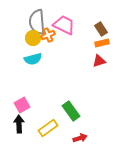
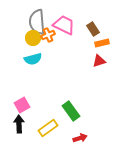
brown rectangle: moved 8 px left
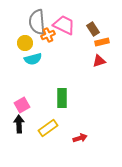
yellow circle: moved 8 px left, 5 px down
orange rectangle: moved 1 px up
green rectangle: moved 9 px left, 13 px up; rotated 36 degrees clockwise
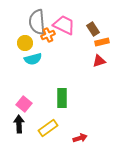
pink square: moved 2 px right, 1 px up; rotated 21 degrees counterclockwise
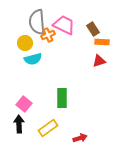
orange rectangle: rotated 16 degrees clockwise
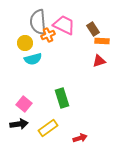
gray semicircle: moved 1 px right
orange rectangle: moved 1 px up
green rectangle: rotated 18 degrees counterclockwise
black arrow: rotated 84 degrees clockwise
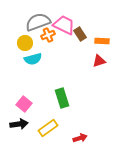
gray semicircle: rotated 75 degrees clockwise
brown rectangle: moved 13 px left, 5 px down
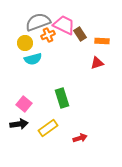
red triangle: moved 2 px left, 2 px down
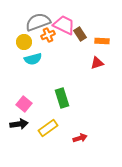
yellow circle: moved 1 px left, 1 px up
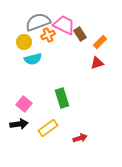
orange rectangle: moved 2 px left, 1 px down; rotated 48 degrees counterclockwise
